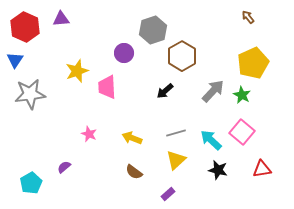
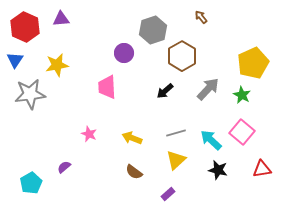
brown arrow: moved 47 px left
yellow star: moved 20 px left, 6 px up; rotated 10 degrees clockwise
gray arrow: moved 5 px left, 2 px up
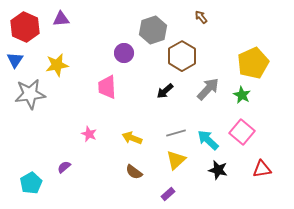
cyan arrow: moved 3 px left
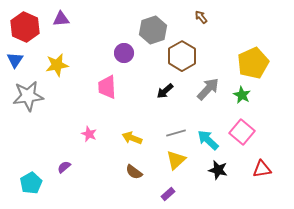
gray star: moved 2 px left, 2 px down
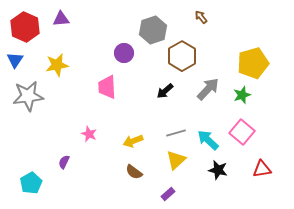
yellow pentagon: rotated 8 degrees clockwise
green star: rotated 24 degrees clockwise
yellow arrow: moved 1 px right, 3 px down; rotated 42 degrees counterclockwise
purple semicircle: moved 5 px up; rotated 24 degrees counterclockwise
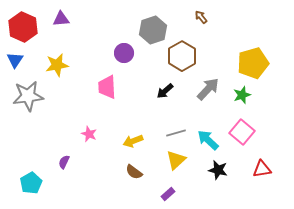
red hexagon: moved 2 px left
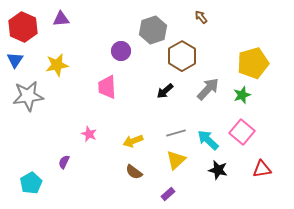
purple circle: moved 3 px left, 2 px up
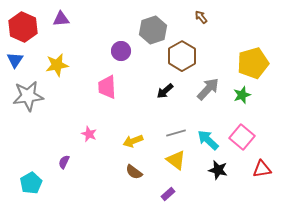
pink square: moved 5 px down
yellow triangle: rotated 40 degrees counterclockwise
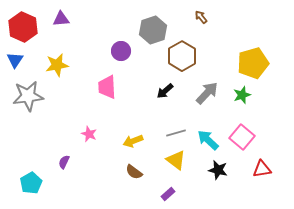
gray arrow: moved 1 px left, 4 px down
